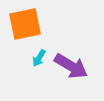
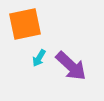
purple arrow: rotated 12 degrees clockwise
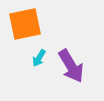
purple arrow: rotated 16 degrees clockwise
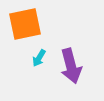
purple arrow: rotated 16 degrees clockwise
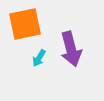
purple arrow: moved 17 px up
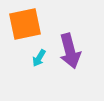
purple arrow: moved 1 px left, 2 px down
